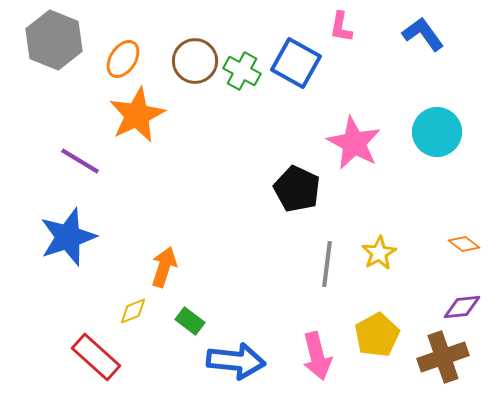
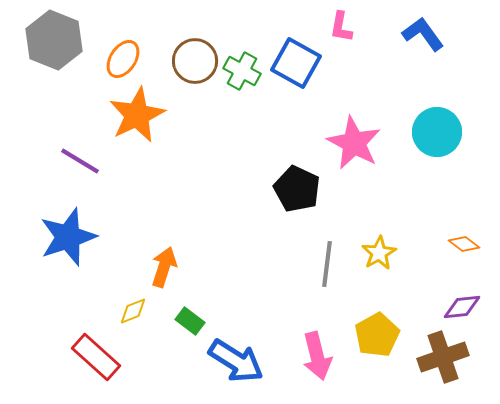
blue arrow: rotated 26 degrees clockwise
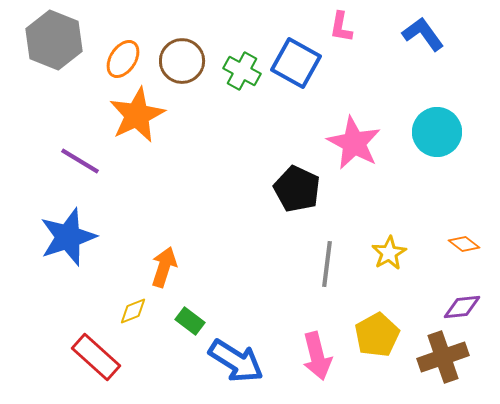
brown circle: moved 13 px left
yellow star: moved 10 px right
